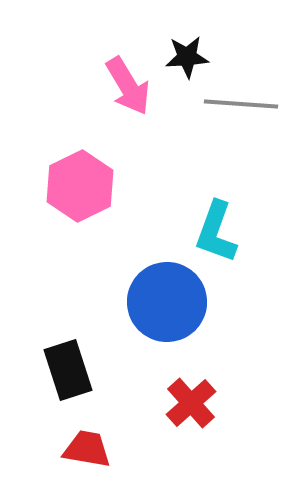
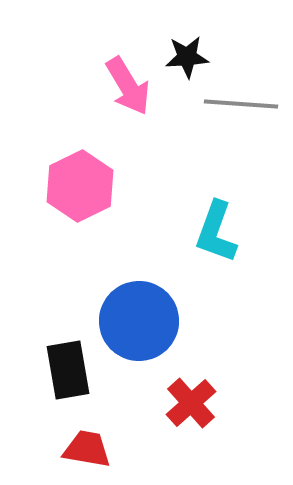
blue circle: moved 28 px left, 19 px down
black rectangle: rotated 8 degrees clockwise
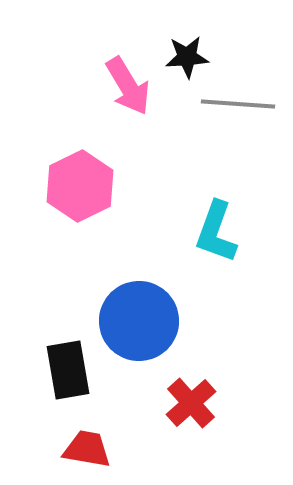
gray line: moved 3 px left
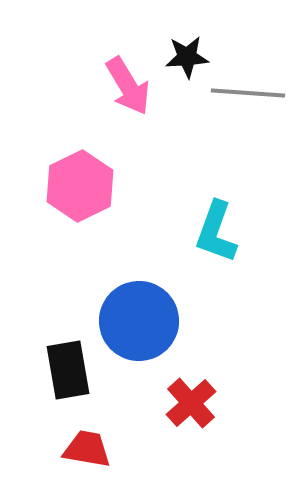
gray line: moved 10 px right, 11 px up
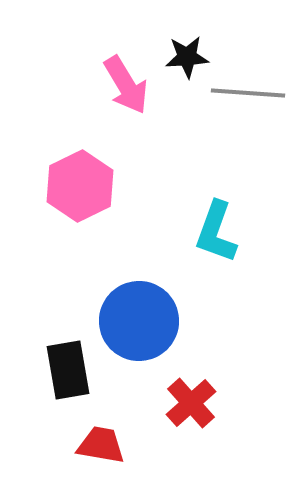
pink arrow: moved 2 px left, 1 px up
red trapezoid: moved 14 px right, 4 px up
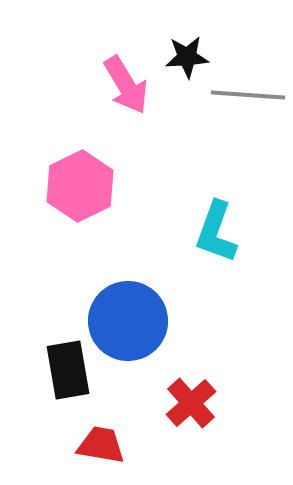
gray line: moved 2 px down
blue circle: moved 11 px left
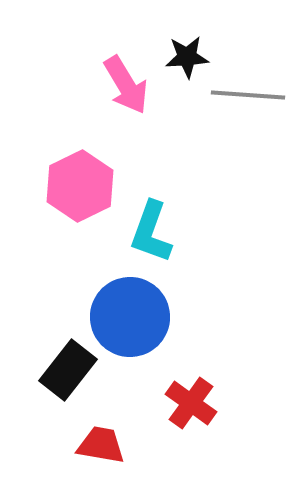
cyan L-shape: moved 65 px left
blue circle: moved 2 px right, 4 px up
black rectangle: rotated 48 degrees clockwise
red cross: rotated 12 degrees counterclockwise
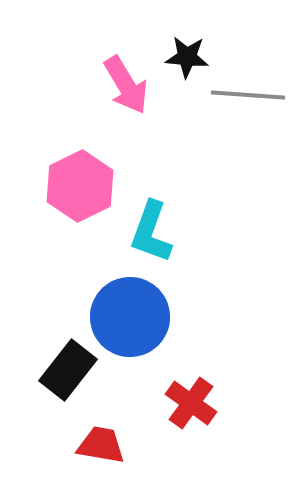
black star: rotated 9 degrees clockwise
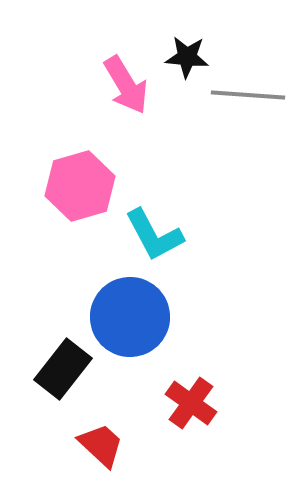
pink hexagon: rotated 10 degrees clockwise
cyan L-shape: moved 3 px right, 3 px down; rotated 48 degrees counterclockwise
black rectangle: moved 5 px left, 1 px up
red trapezoid: rotated 33 degrees clockwise
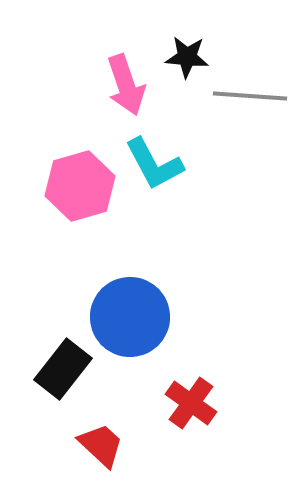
pink arrow: rotated 12 degrees clockwise
gray line: moved 2 px right, 1 px down
cyan L-shape: moved 71 px up
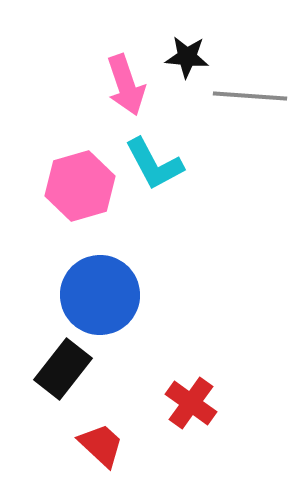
blue circle: moved 30 px left, 22 px up
